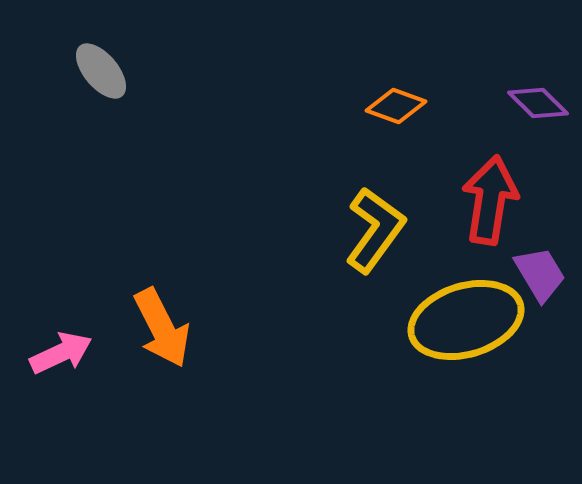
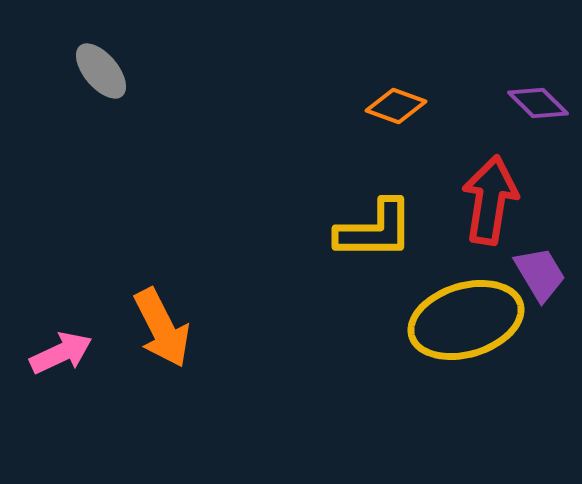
yellow L-shape: rotated 54 degrees clockwise
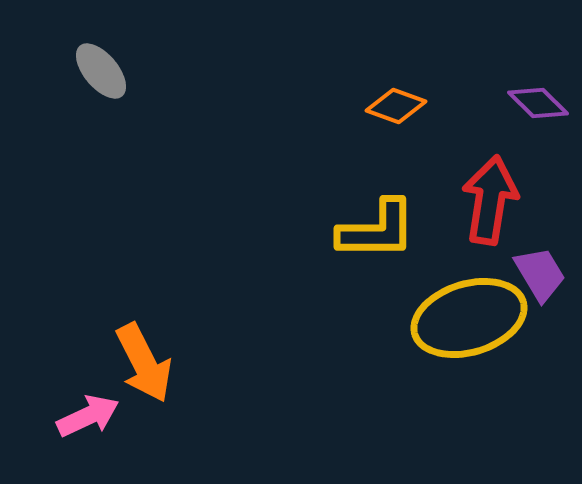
yellow L-shape: moved 2 px right
yellow ellipse: moved 3 px right, 2 px up
orange arrow: moved 18 px left, 35 px down
pink arrow: moved 27 px right, 63 px down
